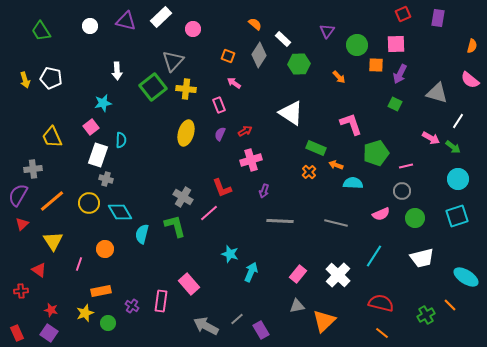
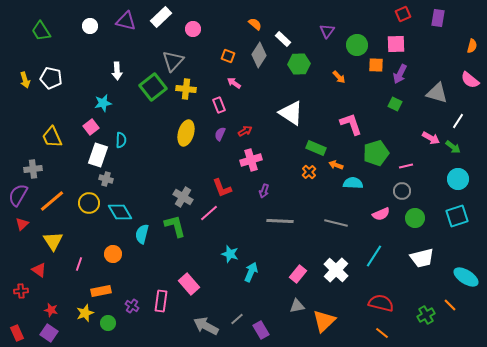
orange circle at (105, 249): moved 8 px right, 5 px down
white cross at (338, 275): moved 2 px left, 5 px up
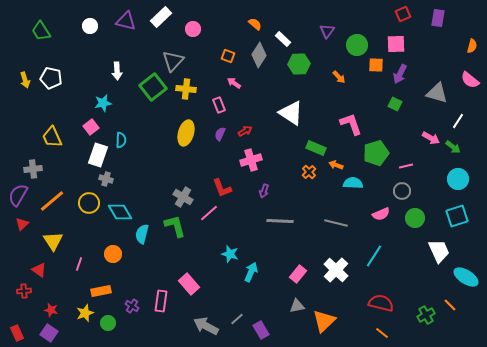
white trapezoid at (422, 258): moved 17 px right, 7 px up; rotated 100 degrees counterclockwise
red cross at (21, 291): moved 3 px right
